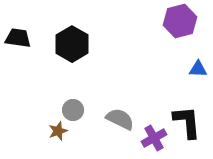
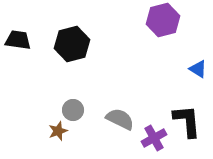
purple hexagon: moved 17 px left, 1 px up
black trapezoid: moved 2 px down
black hexagon: rotated 16 degrees clockwise
blue triangle: rotated 30 degrees clockwise
black L-shape: moved 1 px up
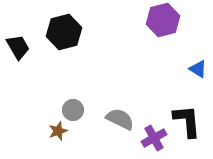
black trapezoid: moved 7 px down; rotated 52 degrees clockwise
black hexagon: moved 8 px left, 12 px up
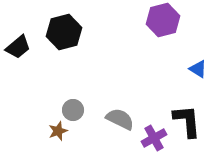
black trapezoid: rotated 80 degrees clockwise
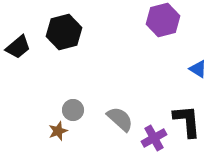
gray semicircle: rotated 16 degrees clockwise
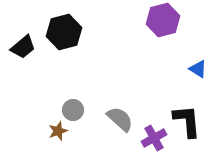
black trapezoid: moved 5 px right
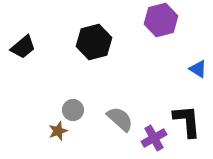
purple hexagon: moved 2 px left
black hexagon: moved 30 px right, 10 px down
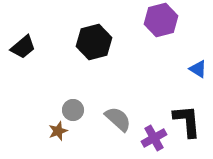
gray semicircle: moved 2 px left
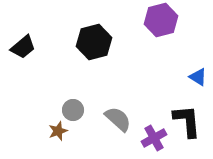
blue triangle: moved 8 px down
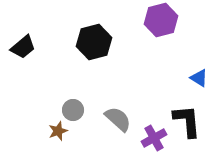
blue triangle: moved 1 px right, 1 px down
